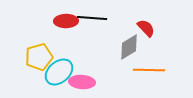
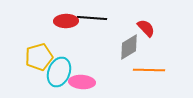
cyan ellipse: rotated 28 degrees counterclockwise
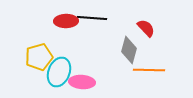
gray diamond: moved 3 px down; rotated 44 degrees counterclockwise
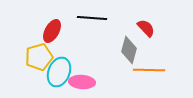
red ellipse: moved 14 px left, 10 px down; rotated 60 degrees counterclockwise
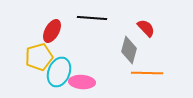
orange line: moved 2 px left, 3 px down
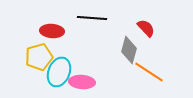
red ellipse: rotated 65 degrees clockwise
orange line: moved 2 px right, 1 px up; rotated 32 degrees clockwise
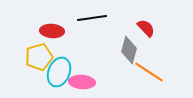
black line: rotated 12 degrees counterclockwise
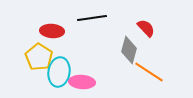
yellow pentagon: rotated 24 degrees counterclockwise
cyan ellipse: rotated 12 degrees counterclockwise
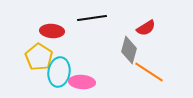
red semicircle: rotated 102 degrees clockwise
